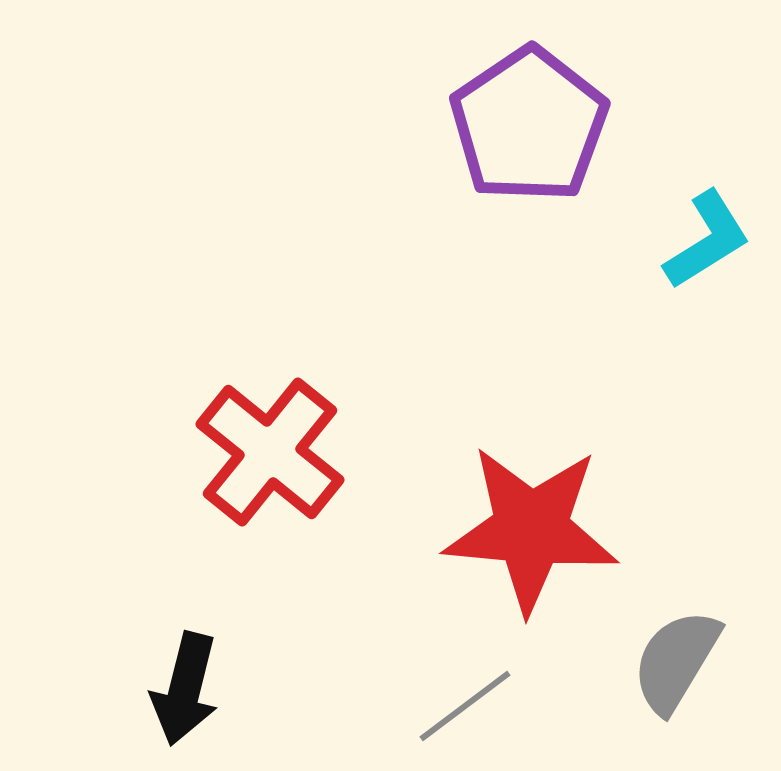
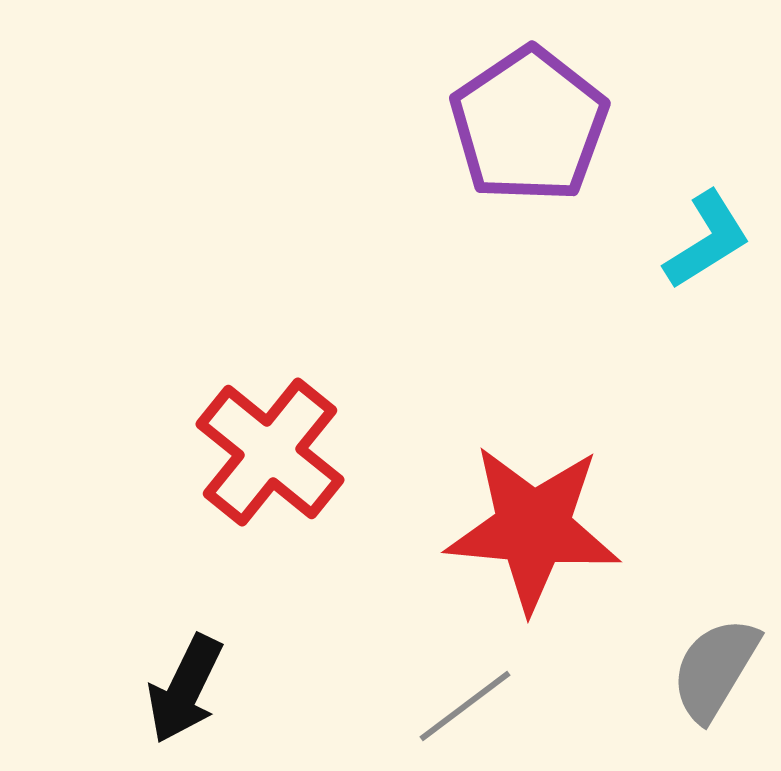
red star: moved 2 px right, 1 px up
gray semicircle: moved 39 px right, 8 px down
black arrow: rotated 12 degrees clockwise
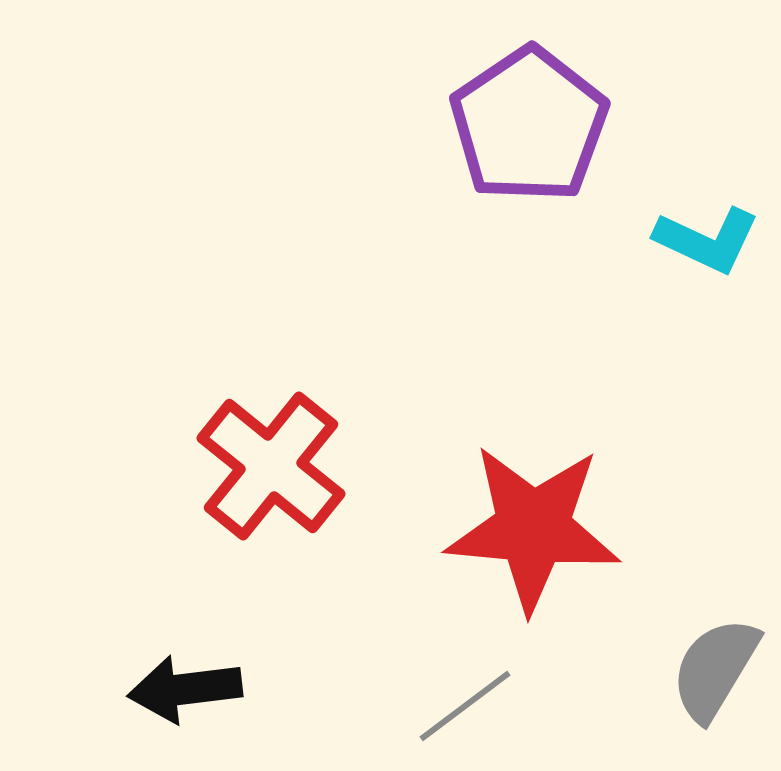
cyan L-shape: rotated 57 degrees clockwise
red cross: moved 1 px right, 14 px down
black arrow: rotated 57 degrees clockwise
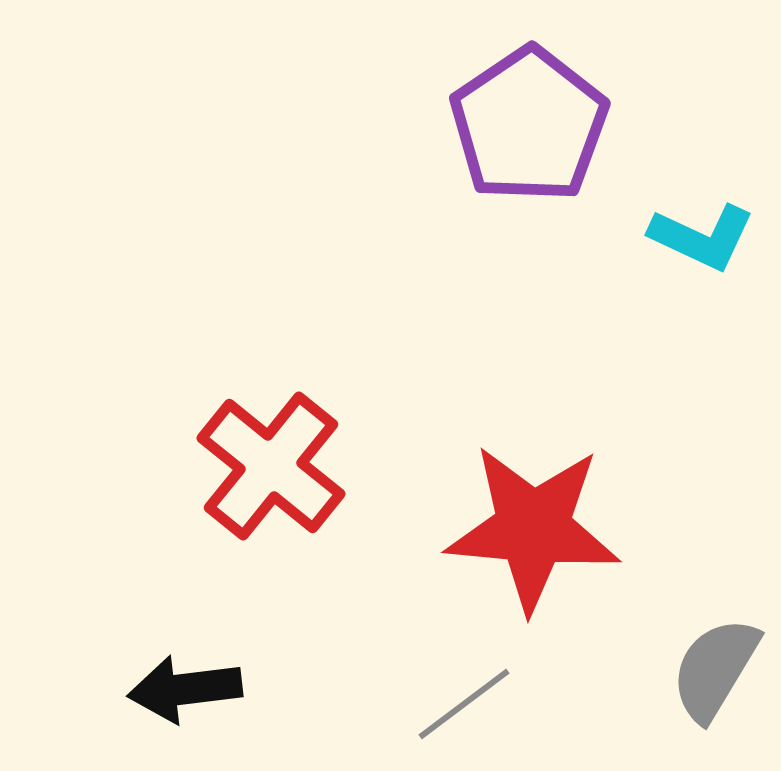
cyan L-shape: moved 5 px left, 3 px up
gray line: moved 1 px left, 2 px up
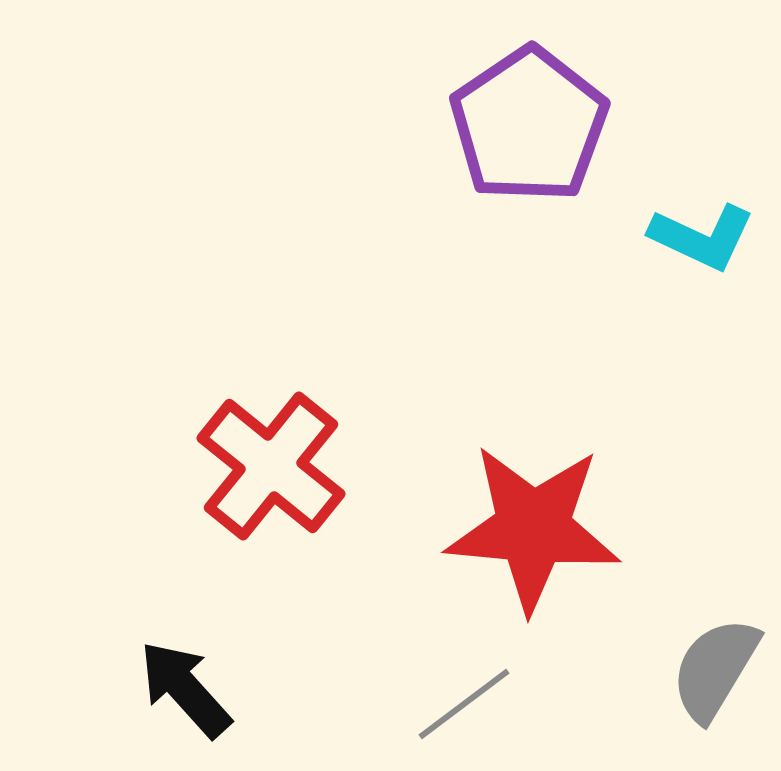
black arrow: rotated 55 degrees clockwise
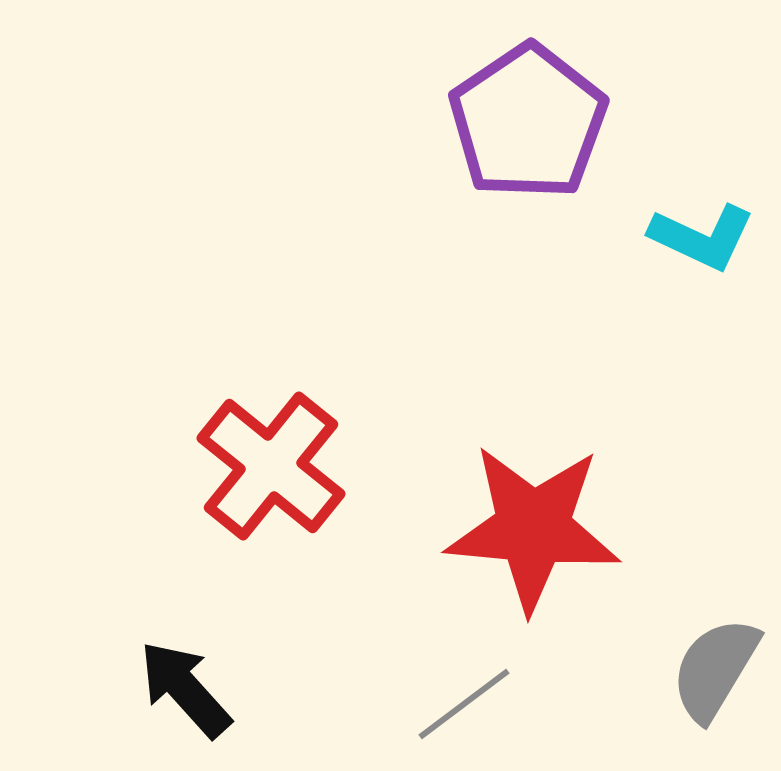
purple pentagon: moved 1 px left, 3 px up
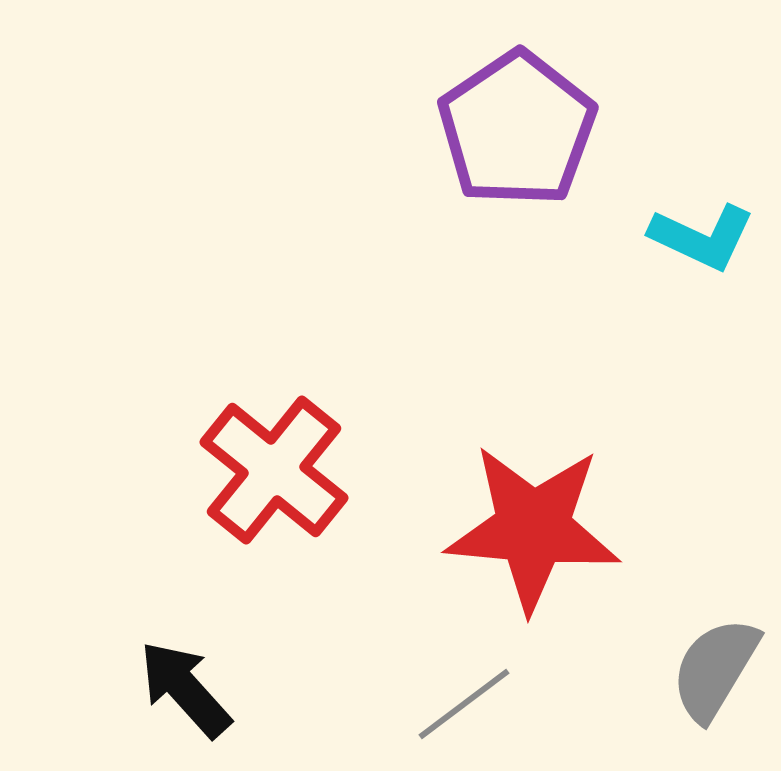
purple pentagon: moved 11 px left, 7 px down
red cross: moved 3 px right, 4 px down
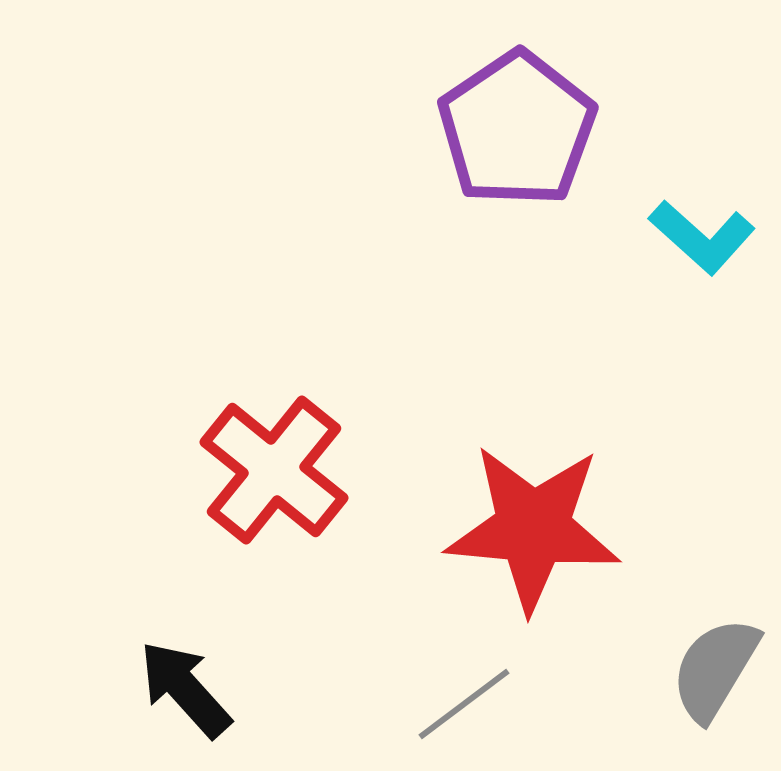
cyan L-shape: rotated 17 degrees clockwise
